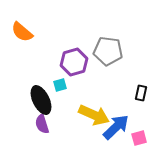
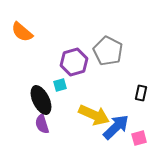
gray pentagon: rotated 20 degrees clockwise
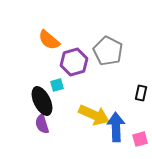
orange semicircle: moved 27 px right, 8 px down
cyan square: moved 3 px left
black ellipse: moved 1 px right, 1 px down
blue arrow: rotated 48 degrees counterclockwise
pink square: moved 1 px right, 1 px down
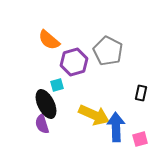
black ellipse: moved 4 px right, 3 px down
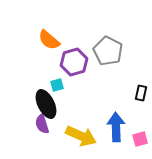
yellow arrow: moved 13 px left, 21 px down
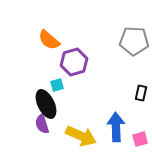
gray pentagon: moved 26 px right, 10 px up; rotated 24 degrees counterclockwise
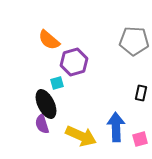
cyan square: moved 2 px up
